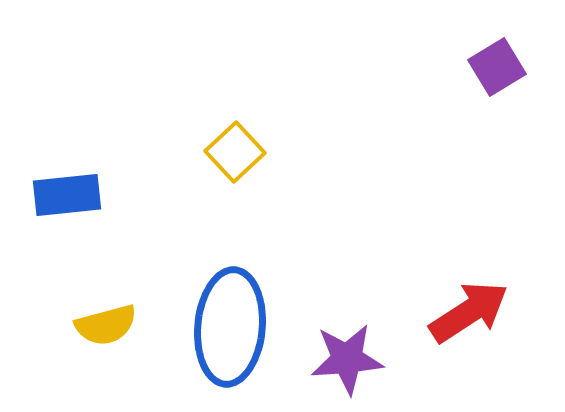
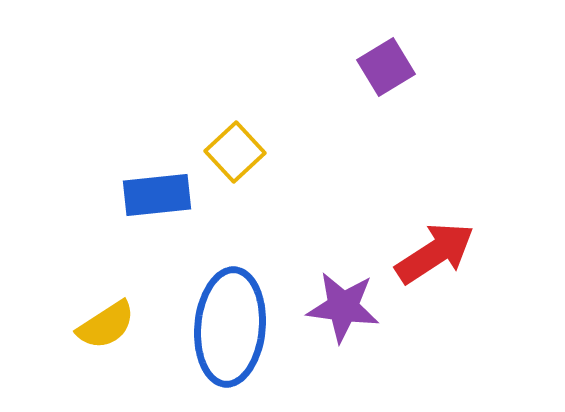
purple square: moved 111 px left
blue rectangle: moved 90 px right
red arrow: moved 34 px left, 59 px up
yellow semicircle: rotated 18 degrees counterclockwise
purple star: moved 4 px left, 52 px up; rotated 12 degrees clockwise
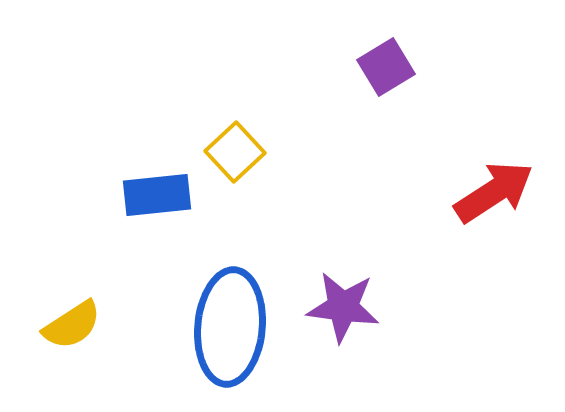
red arrow: moved 59 px right, 61 px up
yellow semicircle: moved 34 px left
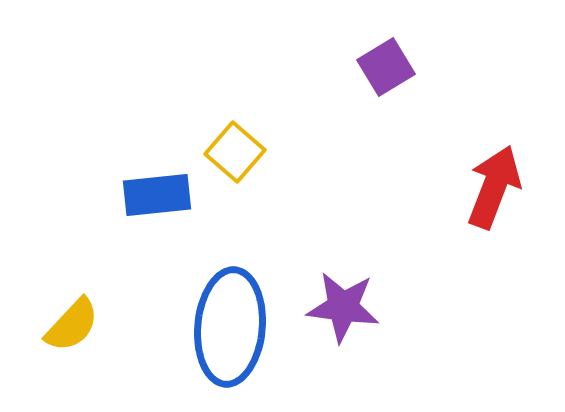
yellow square: rotated 6 degrees counterclockwise
red arrow: moved 5 px up; rotated 36 degrees counterclockwise
yellow semicircle: rotated 14 degrees counterclockwise
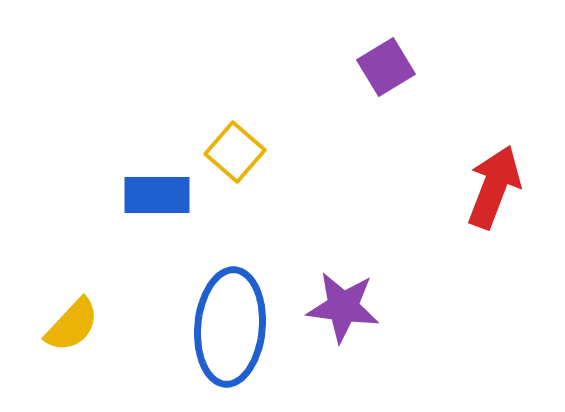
blue rectangle: rotated 6 degrees clockwise
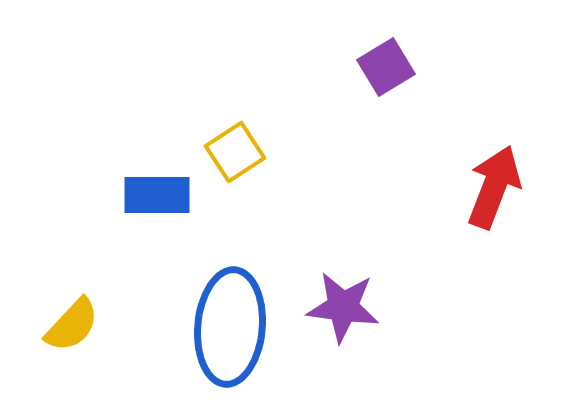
yellow square: rotated 16 degrees clockwise
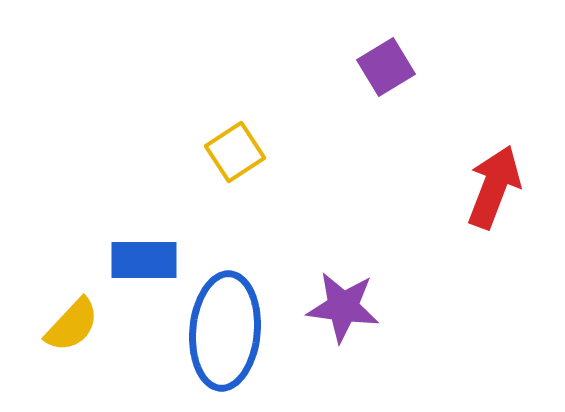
blue rectangle: moved 13 px left, 65 px down
blue ellipse: moved 5 px left, 4 px down
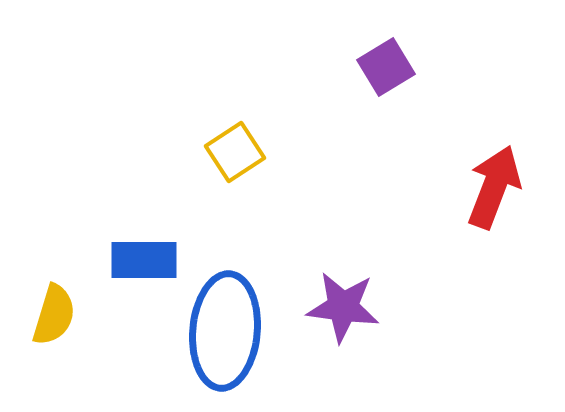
yellow semicircle: moved 18 px left, 10 px up; rotated 26 degrees counterclockwise
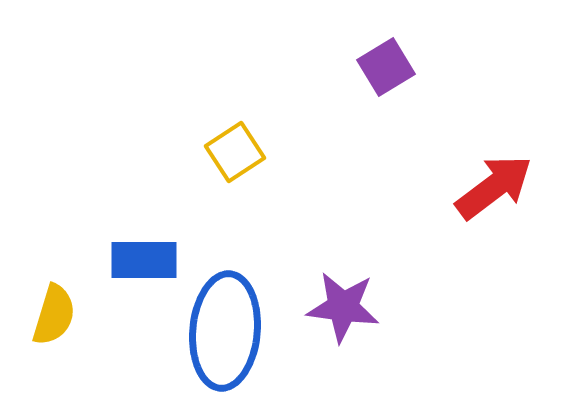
red arrow: rotated 32 degrees clockwise
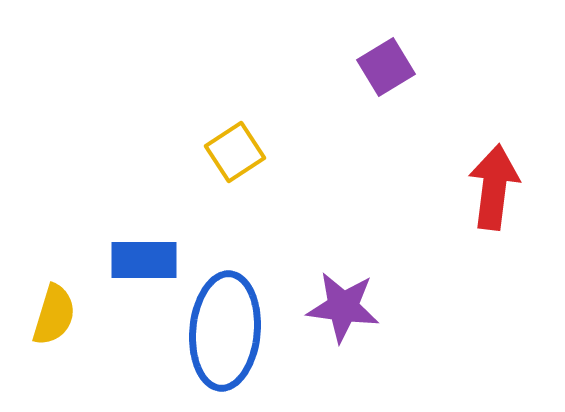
red arrow: rotated 46 degrees counterclockwise
